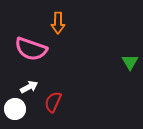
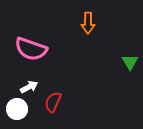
orange arrow: moved 30 px right
white circle: moved 2 px right
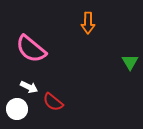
pink semicircle: rotated 20 degrees clockwise
white arrow: rotated 54 degrees clockwise
red semicircle: rotated 75 degrees counterclockwise
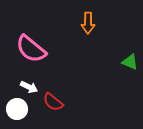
green triangle: rotated 36 degrees counterclockwise
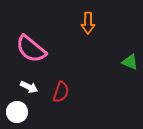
red semicircle: moved 8 px right, 10 px up; rotated 110 degrees counterclockwise
white circle: moved 3 px down
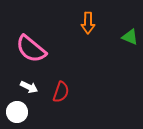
green triangle: moved 25 px up
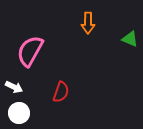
green triangle: moved 2 px down
pink semicircle: moved 1 px left, 2 px down; rotated 80 degrees clockwise
white arrow: moved 15 px left
white circle: moved 2 px right, 1 px down
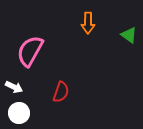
green triangle: moved 1 px left, 4 px up; rotated 12 degrees clockwise
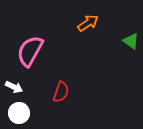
orange arrow: rotated 125 degrees counterclockwise
green triangle: moved 2 px right, 6 px down
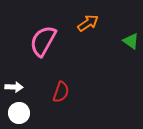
pink semicircle: moved 13 px right, 10 px up
white arrow: rotated 24 degrees counterclockwise
